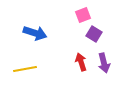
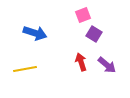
purple arrow: moved 3 px right, 2 px down; rotated 36 degrees counterclockwise
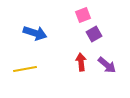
purple square: rotated 28 degrees clockwise
red arrow: rotated 12 degrees clockwise
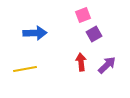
blue arrow: rotated 20 degrees counterclockwise
purple arrow: rotated 84 degrees counterclockwise
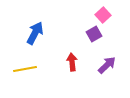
pink square: moved 20 px right; rotated 21 degrees counterclockwise
blue arrow: rotated 60 degrees counterclockwise
red arrow: moved 9 px left
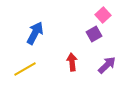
yellow line: rotated 20 degrees counterclockwise
